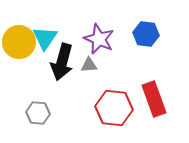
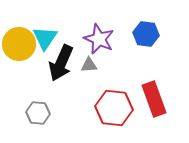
yellow circle: moved 2 px down
black arrow: moved 1 px left, 1 px down; rotated 9 degrees clockwise
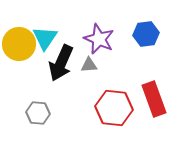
blue hexagon: rotated 15 degrees counterclockwise
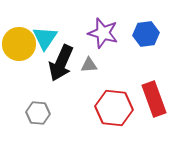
purple star: moved 4 px right, 6 px up; rotated 8 degrees counterclockwise
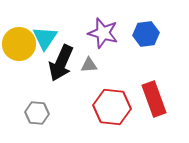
red hexagon: moved 2 px left, 1 px up
gray hexagon: moved 1 px left
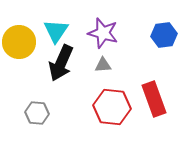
blue hexagon: moved 18 px right, 1 px down
cyan triangle: moved 11 px right, 7 px up
yellow circle: moved 2 px up
gray triangle: moved 14 px right
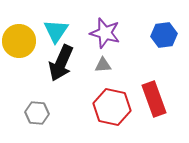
purple star: moved 2 px right
yellow circle: moved 1 px up
red hexagon: rotated 6 degrees clockwise
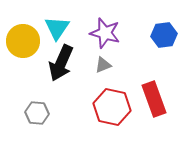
cyan triangle: moved 1 px right, 3 px up
yellow circle: moved 4 px right
gray triangle: rotated 18 degrees counterclockwise
